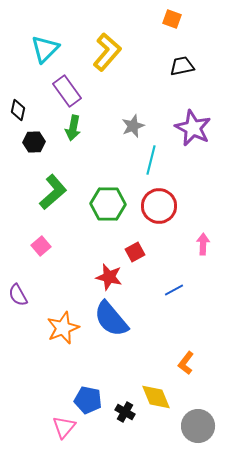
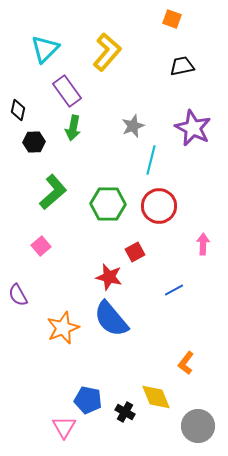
pink triangle: rotated 10 degrees counterclockwise
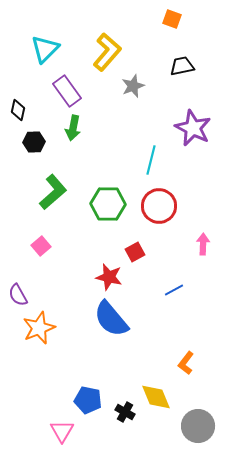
gray star: moved 40 px up
orange star: moved 24 px left
pink triangle: moved 2 px left, 4 px down
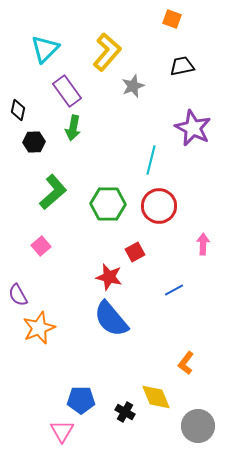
blue pentagon: moved 7 px left; rotated 12 degrees counterclockwise
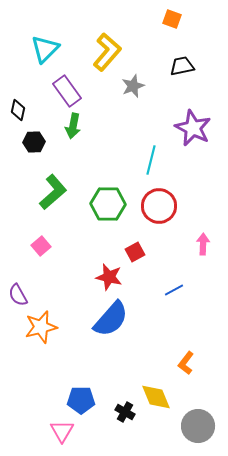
green arrow: moved 2 px up
blue semicircle: rotated 99 degrees counterclockwise
orange star: moved 2 px right, 1 px up; rotated 8 degrees clockwise
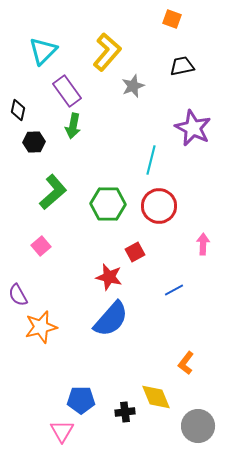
cyan triangle: moved 2 px left, 2 px down
black cross: rotated 36 degrees counterclockwise
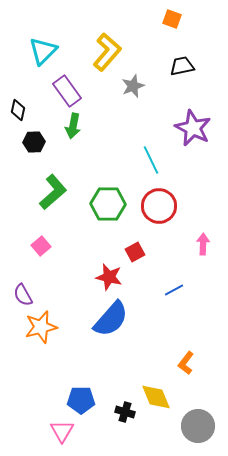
cyan line: rotated 40 degrees counterclockwise
purple semicircle: moved 5 px right
black cross: rotated 24 degrees clockwise
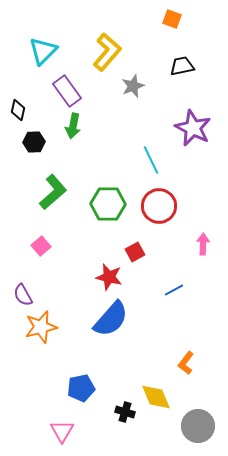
blue pentagon: moved 12 px up; rotated 12 degrees counterclockwise
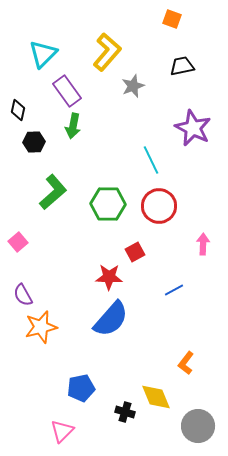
cyan triangle: moved 3 px down
pink square: moved 23 px left, 4 px up
red star: rotated 12 degrees counterclockwise
pink triangle: rotated 15 degrees clockwise
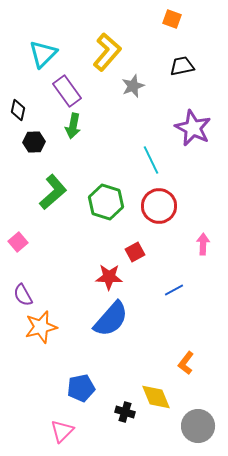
green hexagon: moved 2 px left, 2 px up; rotated 16 degrees clockwise
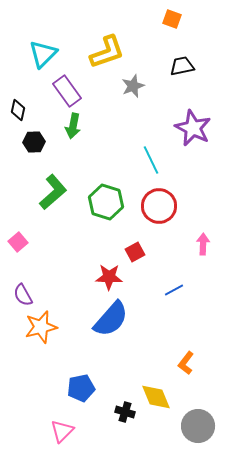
yellow L-shape: rotated 30 degrees clockwise
